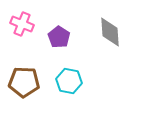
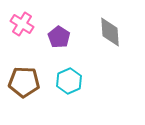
pink cross: rotated 10 degrees clockwise
cyan hexagon: rotated 25 degrees clockwise
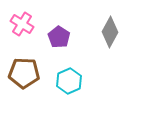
gray diamond: rotated 32 degrees clockwise
brown pentagon: moved 9 px up
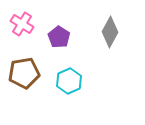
brown pentagon: rotated 12 degrees counterclockwise
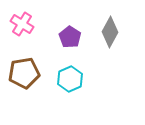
purple pentagon: moved 11 px right
cyan hexagon: moved 1 px right, 2 px up
